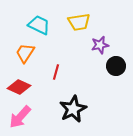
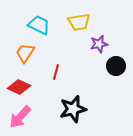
purple star: moved 1 px left, 1 px up
black star: rotated 12 degrees clockwise
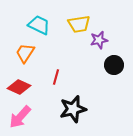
yellow trapezoid: moved 2 px down
purple star: moved 4 px up
black circle: moved 2 px left, 1 px up
red line: moved 5 px down
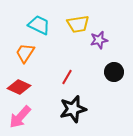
yellow trapezoid: moved 1 px left
black circle: moved 7 px down
red line: moved 11 px right; rotated 14 degrees clockwise
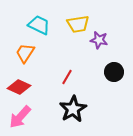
purple star: rotated 24 degrees clockwise
black star: rotated 16 degrees counterclockwise
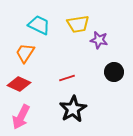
red line: moved 1 px down; rotated 42 degrees clockwise
red diamond: moved 3 px up
pink arrow: moved 1 px right; rotated 15 degrees counterclockwise
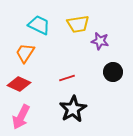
purple star: moved 1 px right, 1 px down
black circle: moved 1 px left
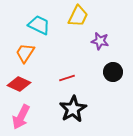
yellow trapezoid: moved 8 px up; rotated 55 degrees counterclockwise
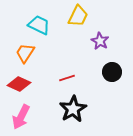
purple star: rotated 18 degrees clockwise
black circle: moved 1 px left
